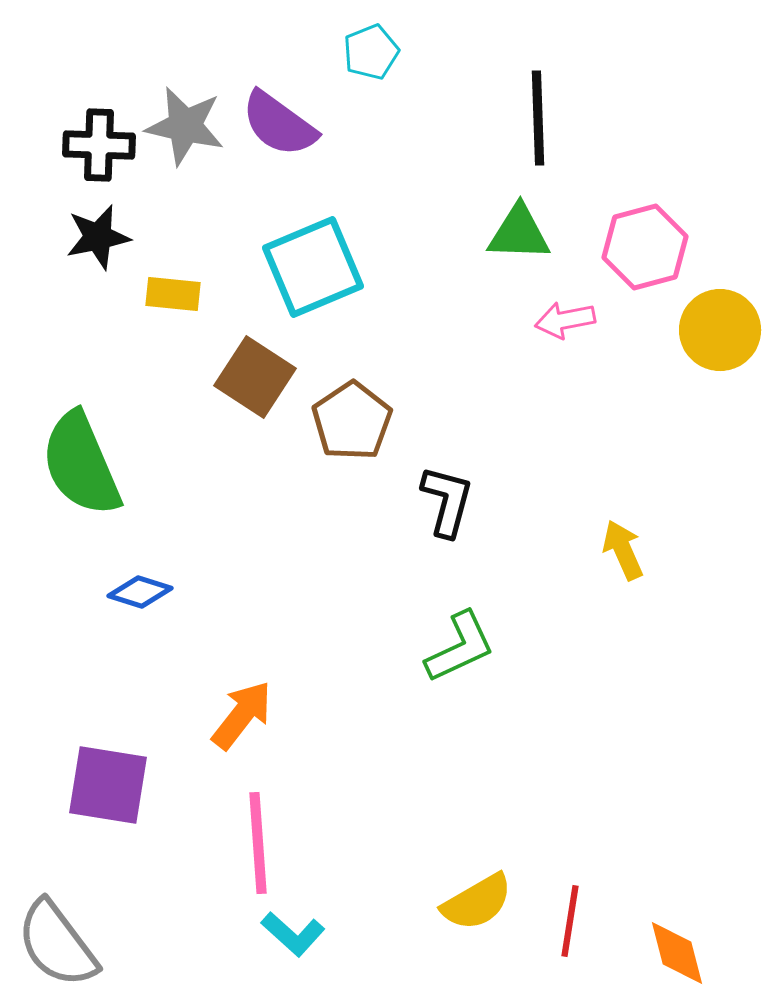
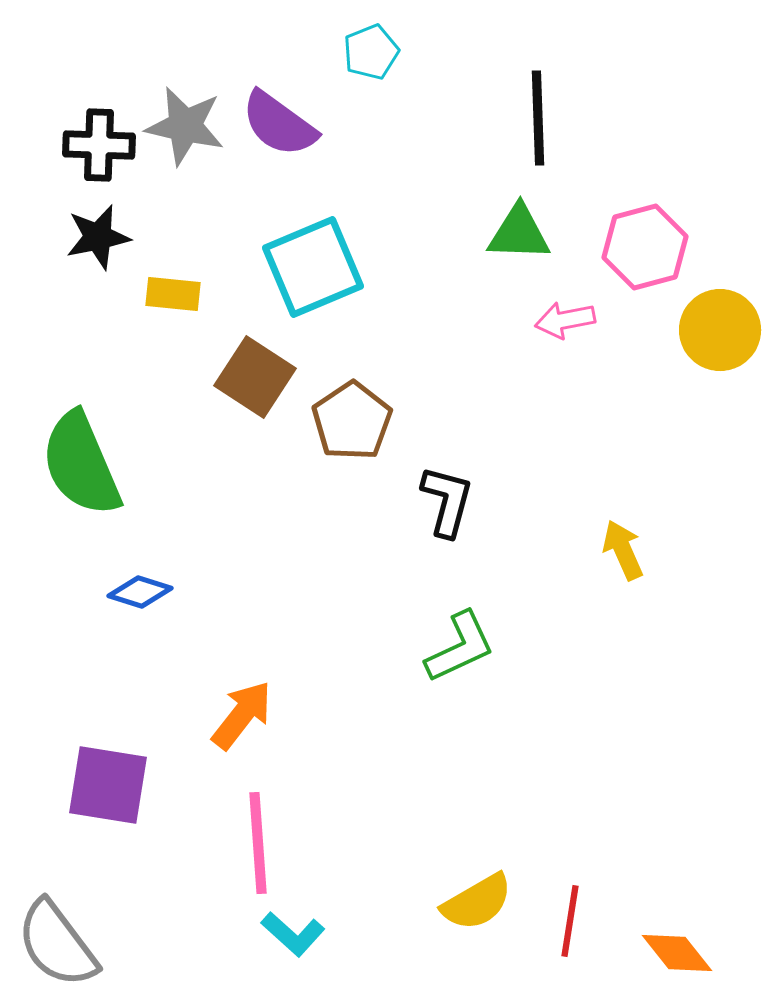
orange diamond: rotated 24 degrees counterclockwise
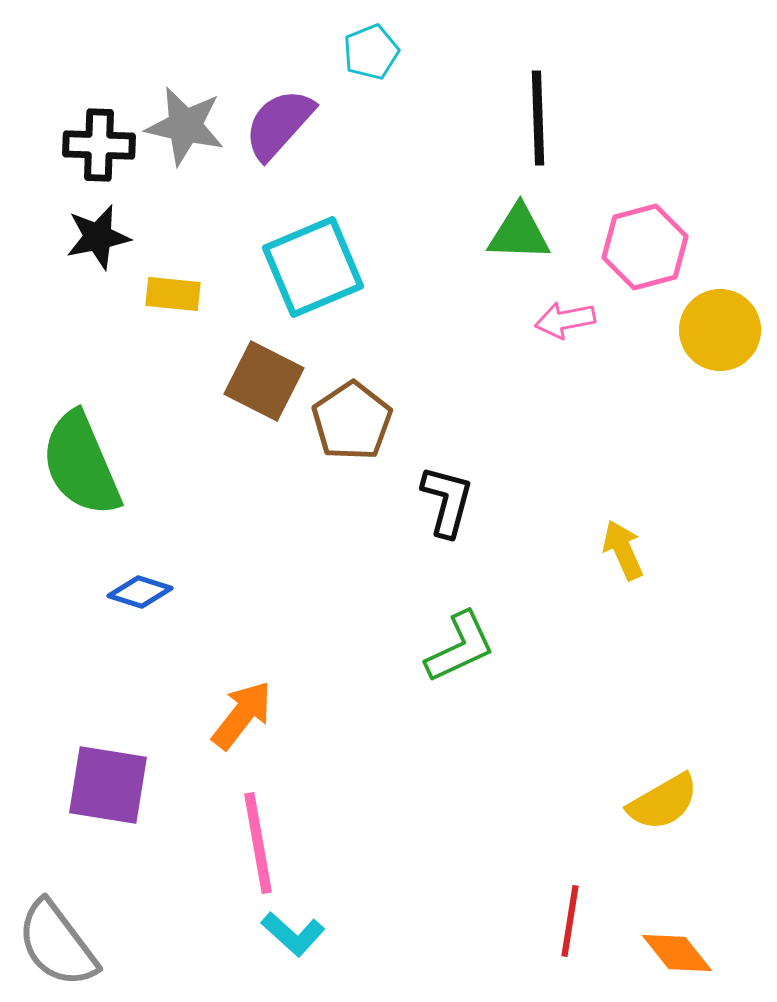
purple semicircle: rotated 96 degrees clockwise
brown square: moved 9 px right, 4 px down; rotated 6 degrees counterclockwise
pink line: rotated 6 degrees counterclockwise
yellow semicircle: moved 186 px right, 100 px up
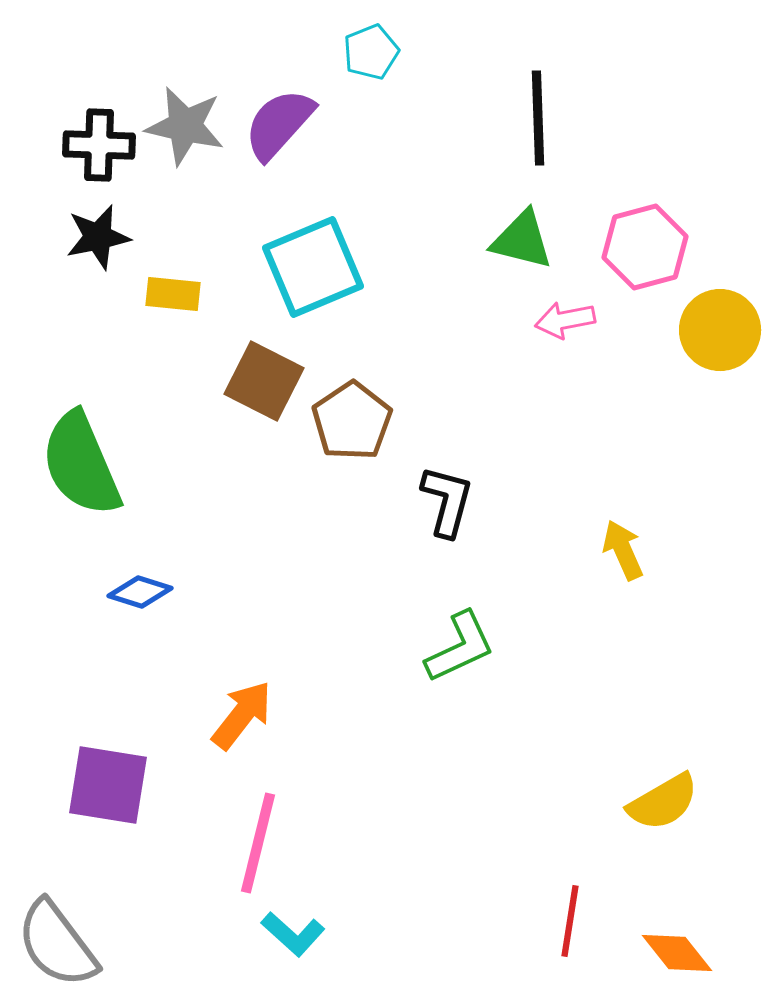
green triangle: moved 3 px right, 7 px down; rotated 12 degrees clockwise
pink line: rotated 24 degrees clockwise
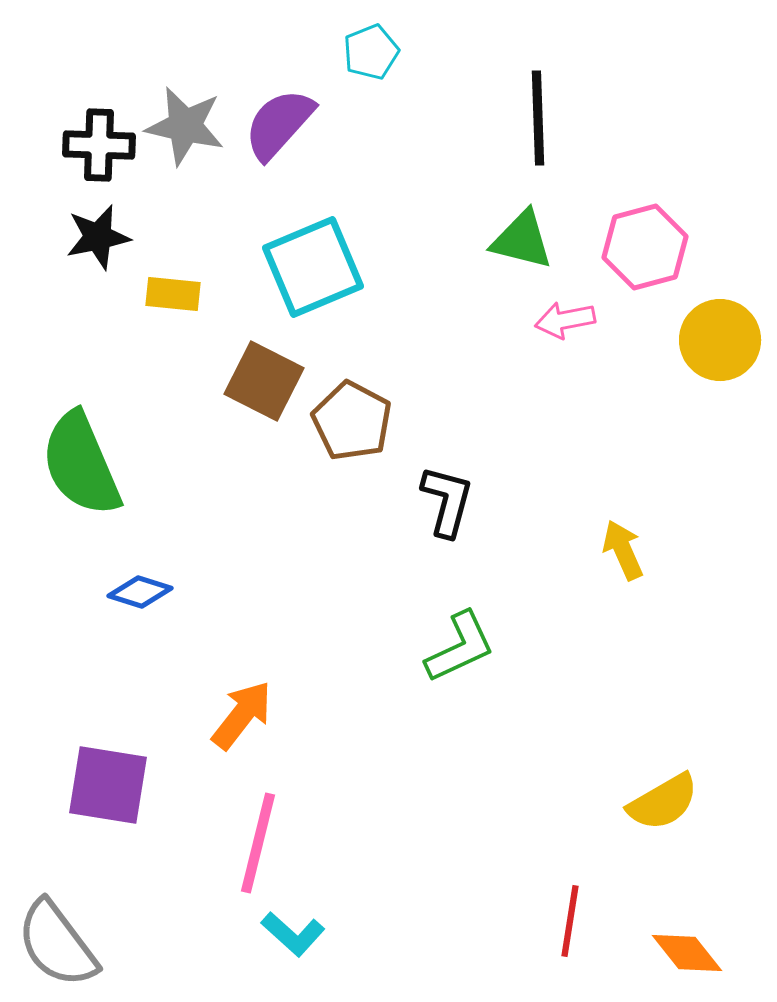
yellow circle: moved 10 px down
brown pentagon: rotated 10 degrees counterclockwise
orange diamond: moved 10 px right
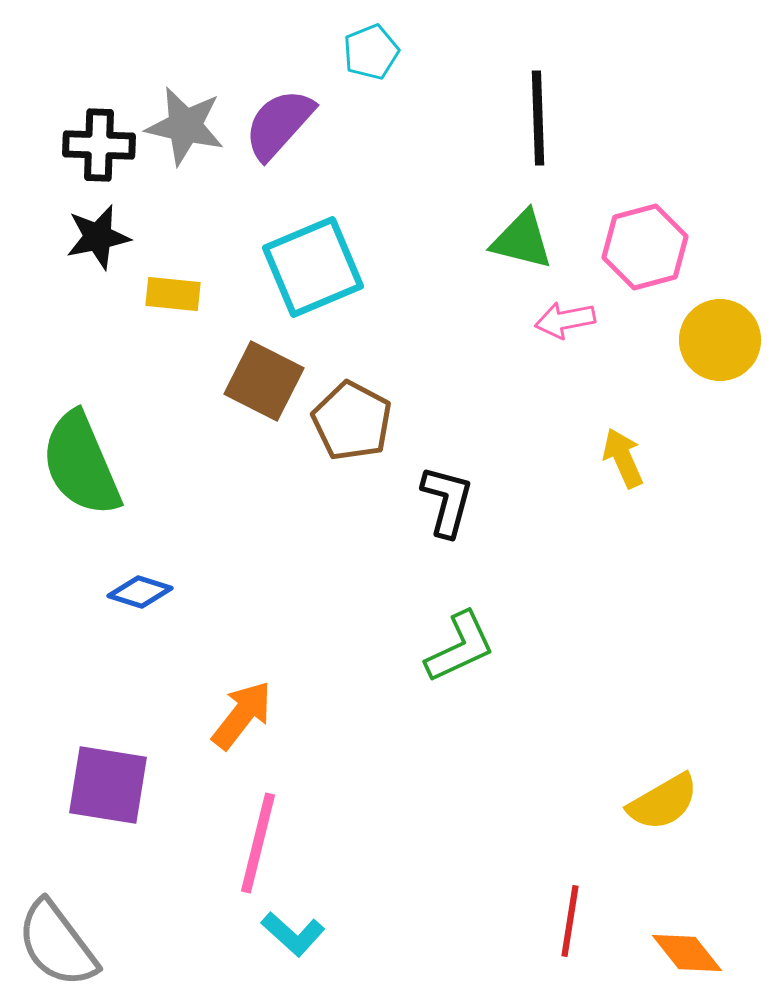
yellow arrow: moved 92 px up
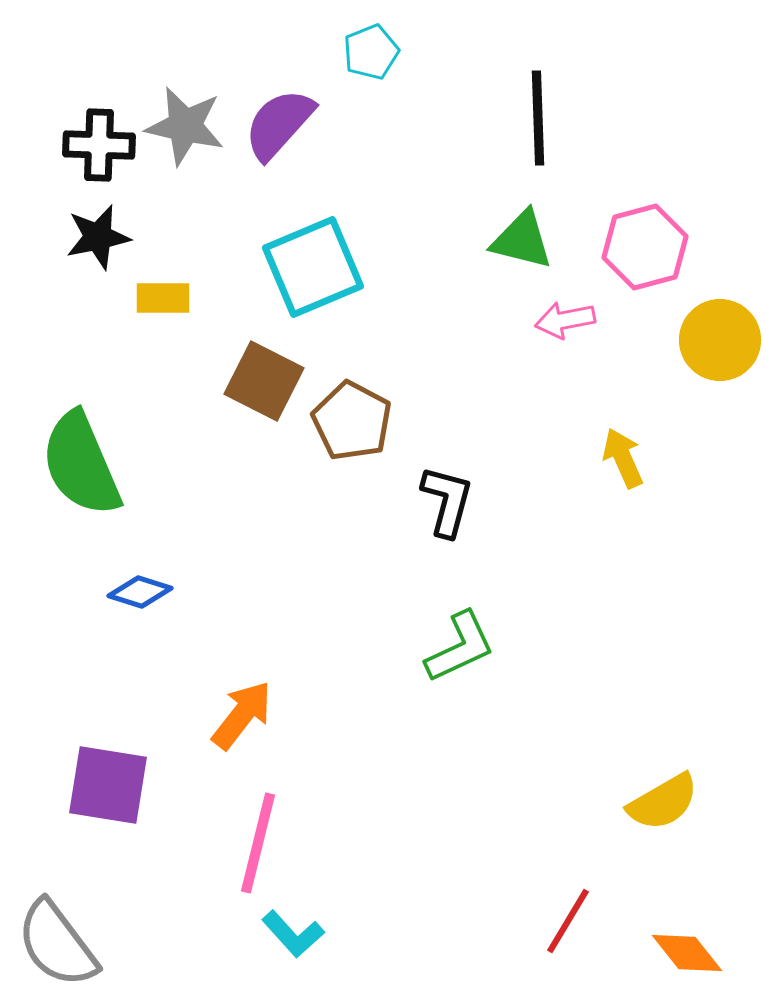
yellow rectangle: moved 10 px left, 4 px down; rotated 6 degrees counterclockwise
red line: moved 2 px left; rotated 22 degrees clockwise
cyan L-shape: rotated 6 degrees clockwise
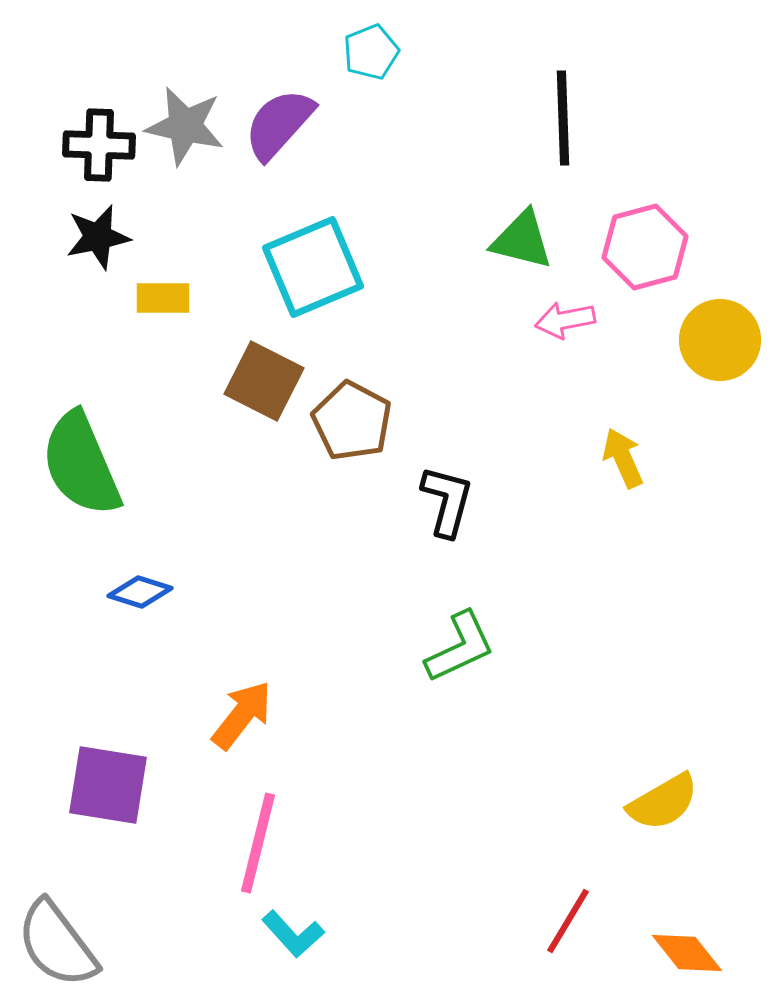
black line: moved 25 px right
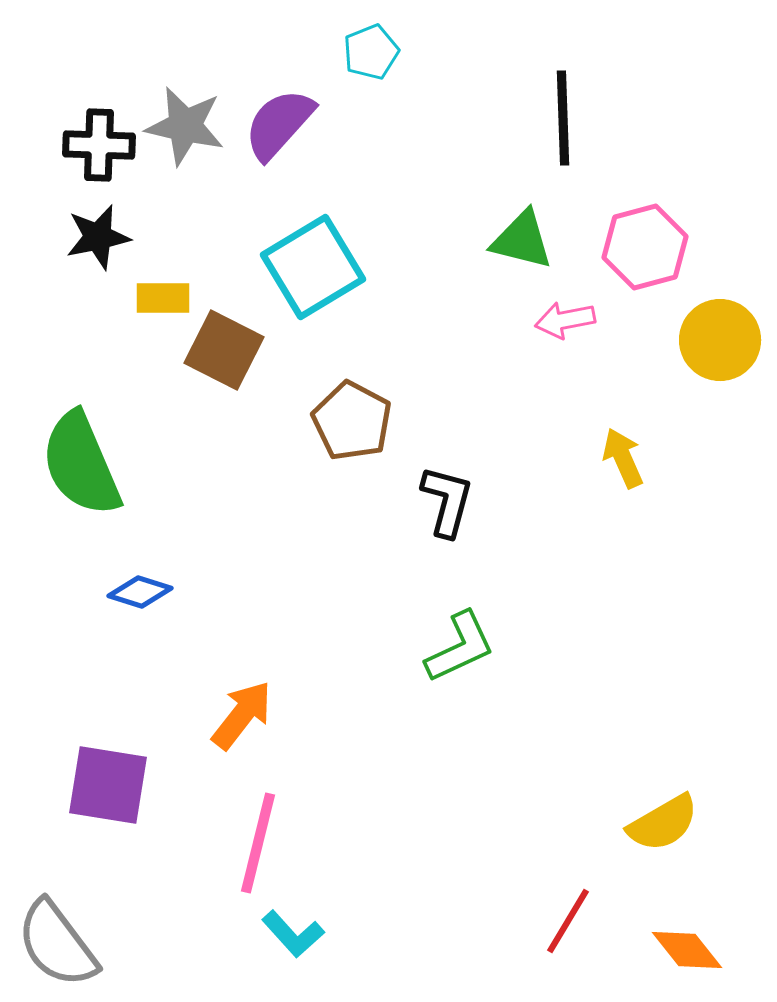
cyan square: rotated 8 degrees counterclockwise
brown square: moved 40 px left, 31 px up
yellow semicircle: moved 21 px down
orange diamond: moved 3 px up
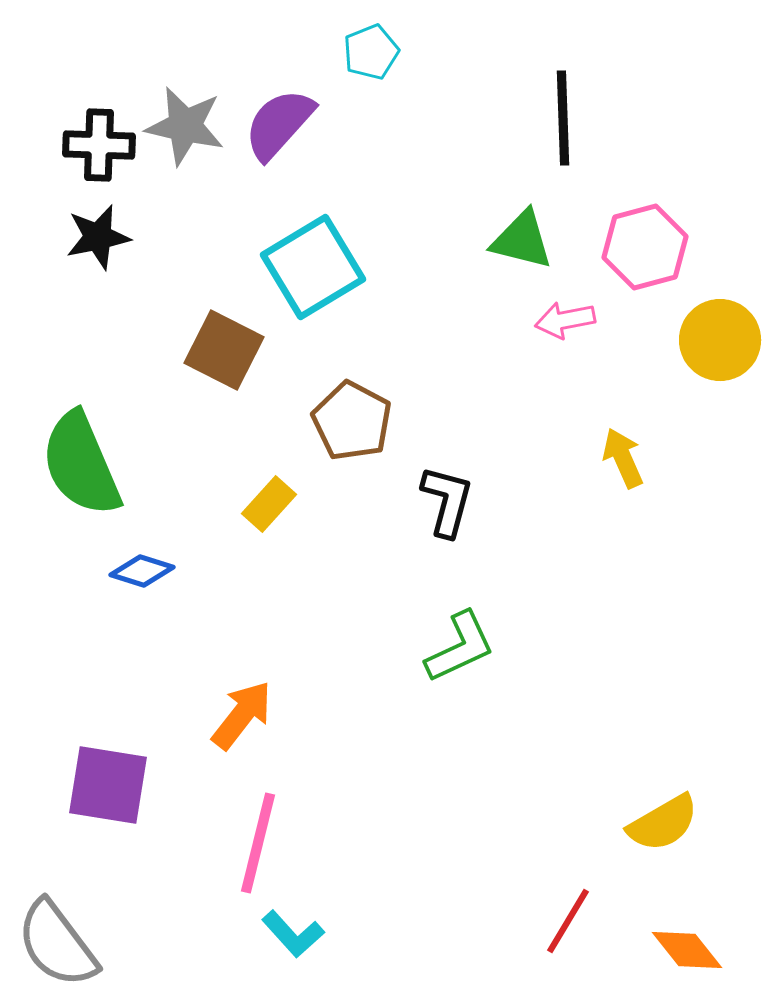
yellow rectangle: moved 106 px right, 206 px down; rotated 48 degrees counterclockwise
blue diamond: moved 2 px right, 21 px up
